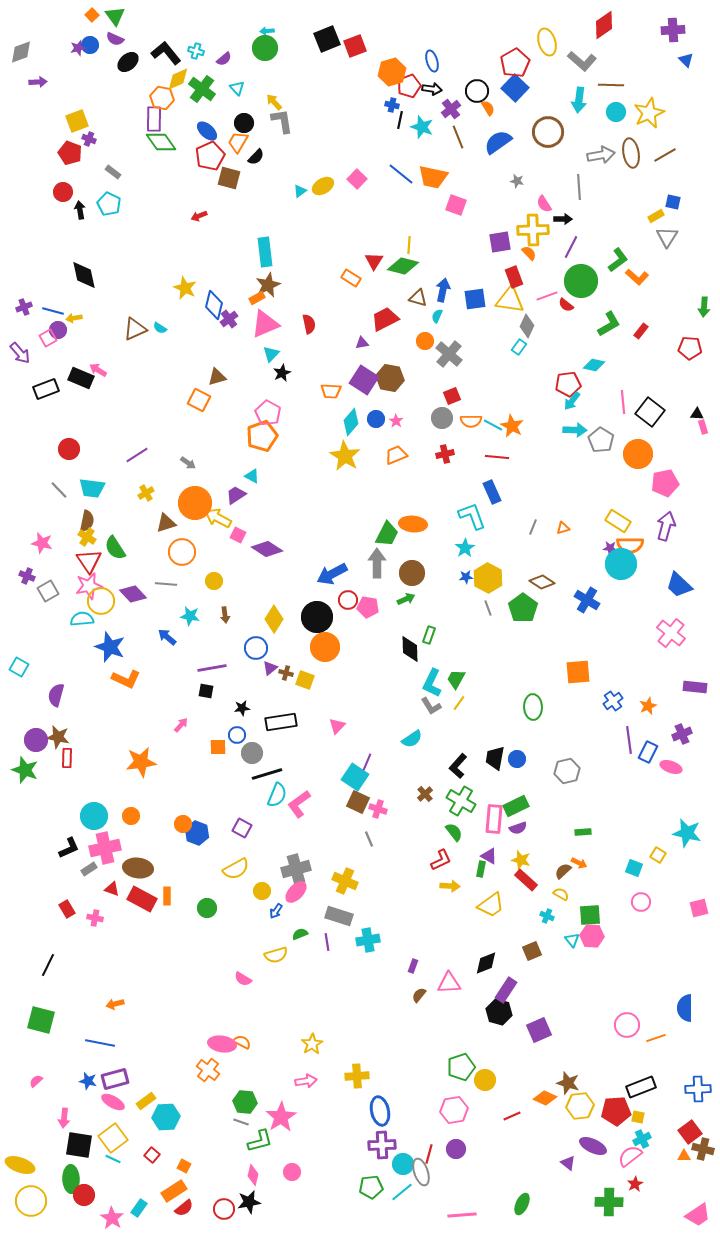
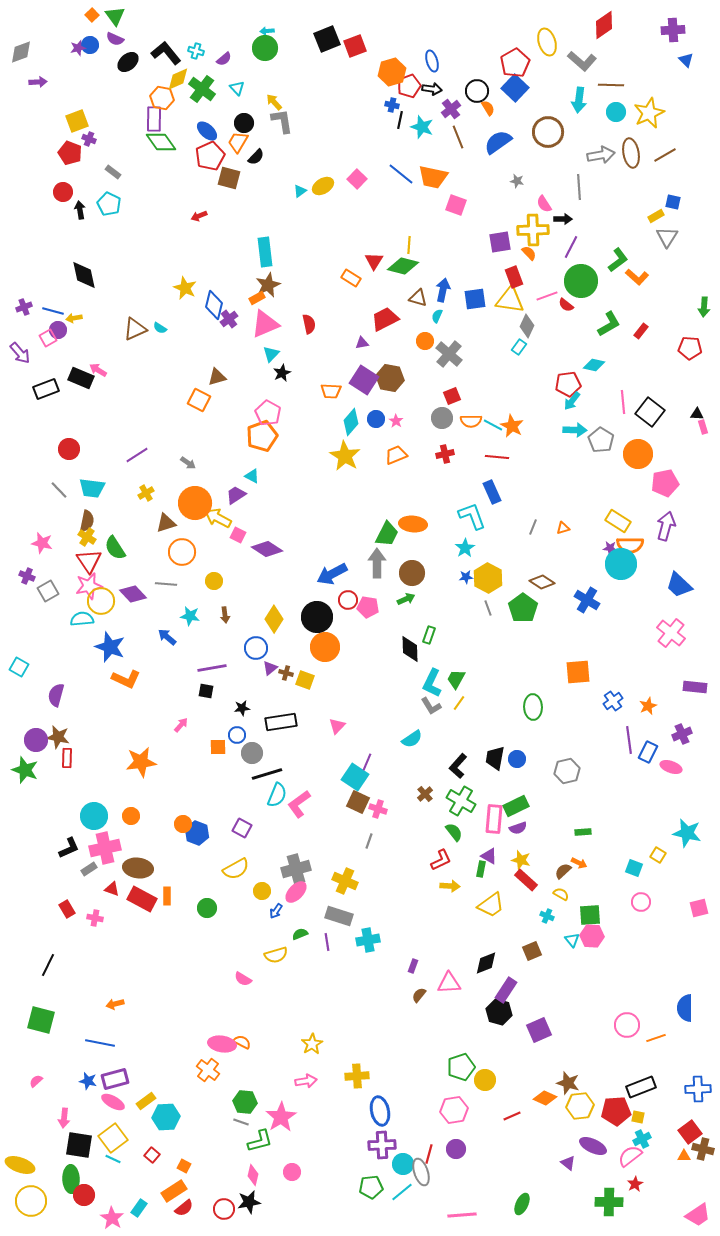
gray line at (369, 839): moved 2 px down; rotated 42 degrees clockwise
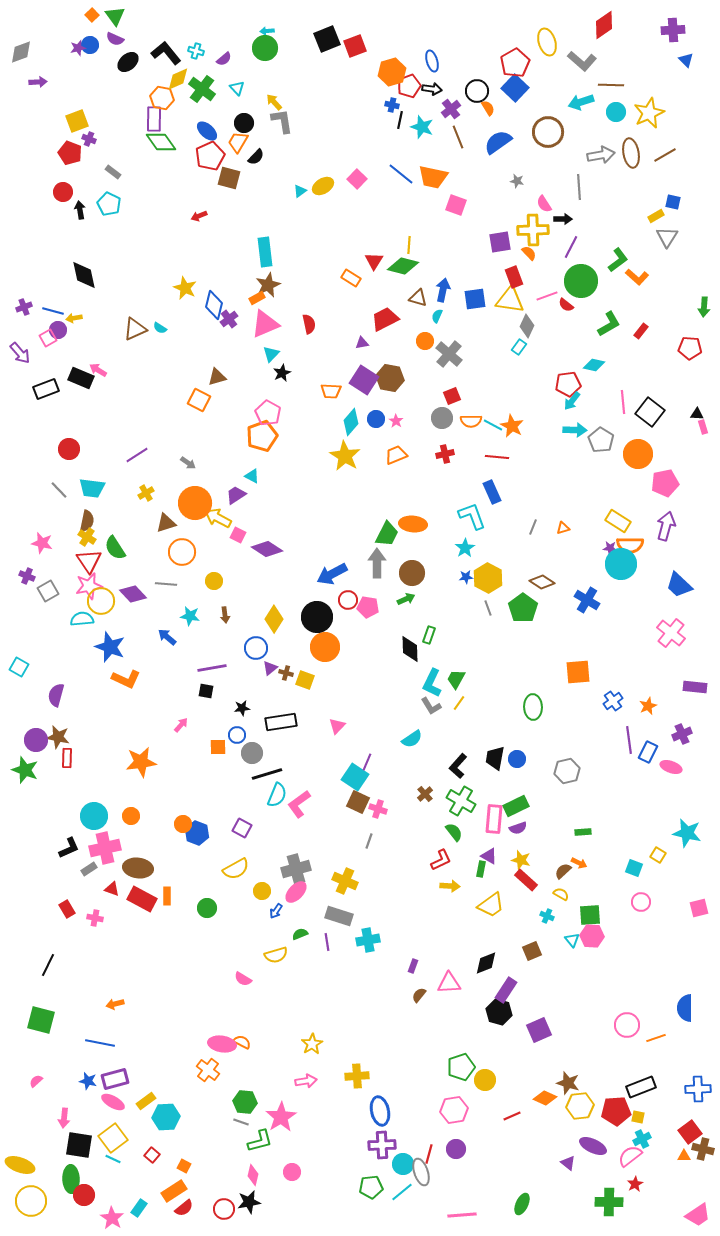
cyan arrow at (579, 100): moved 2 px right, 2 px down; rotated 65 degrees clockwise
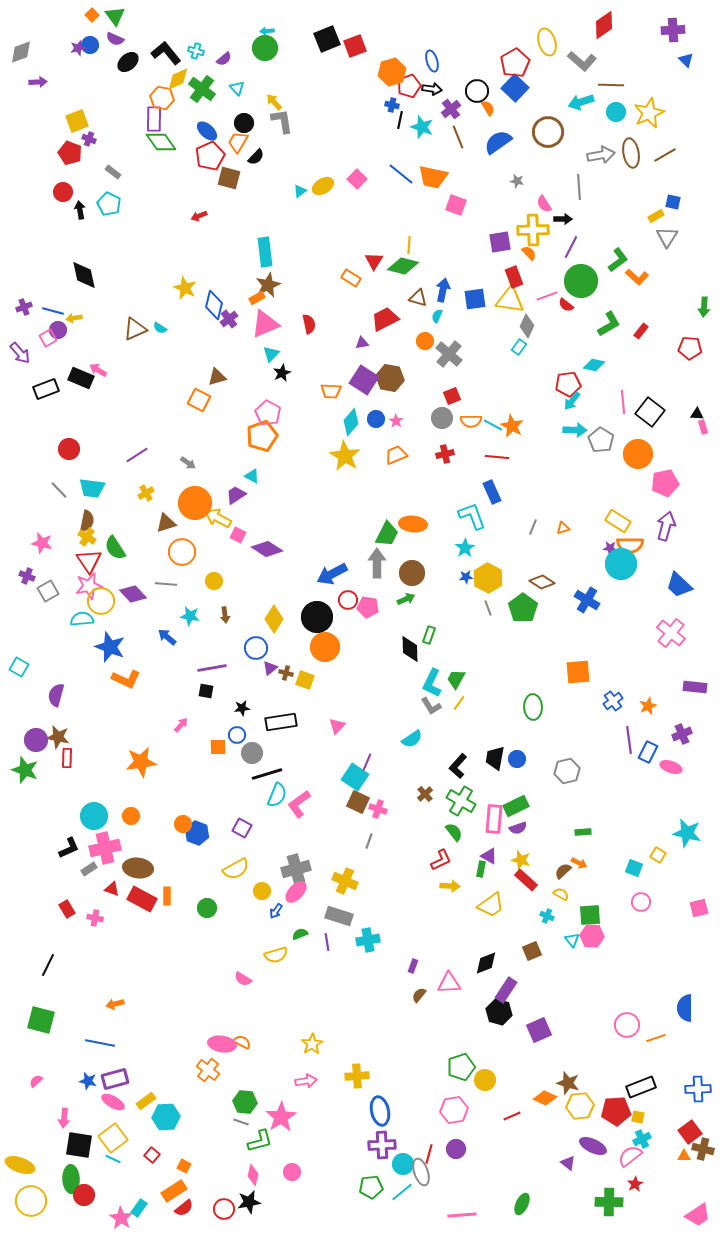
pink star at (112, 1218): moved 9 px right
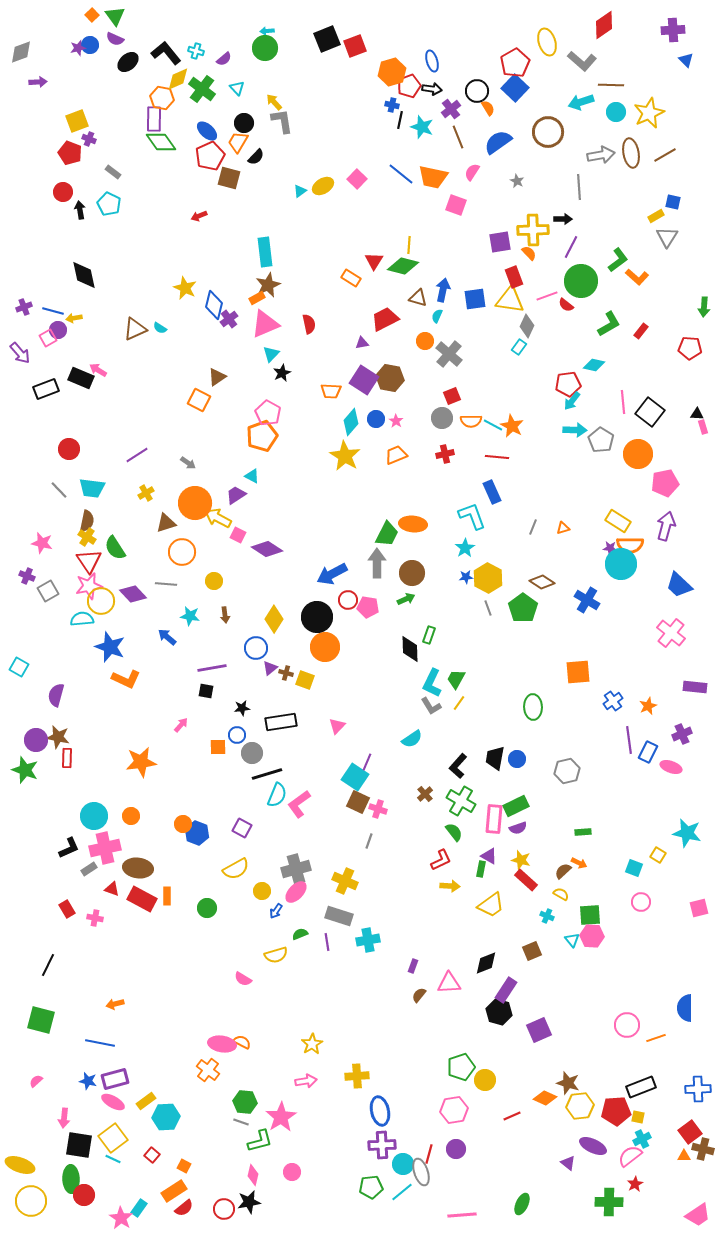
gray star at (517, 181): rotated 16 degrees clockwise
pink semicircle at (544, 204): moved 72 px left, 32 px up; rotated 66 degrees clockwise
brown triangle at (217, 377): rotated 18 degrees counterclockwise
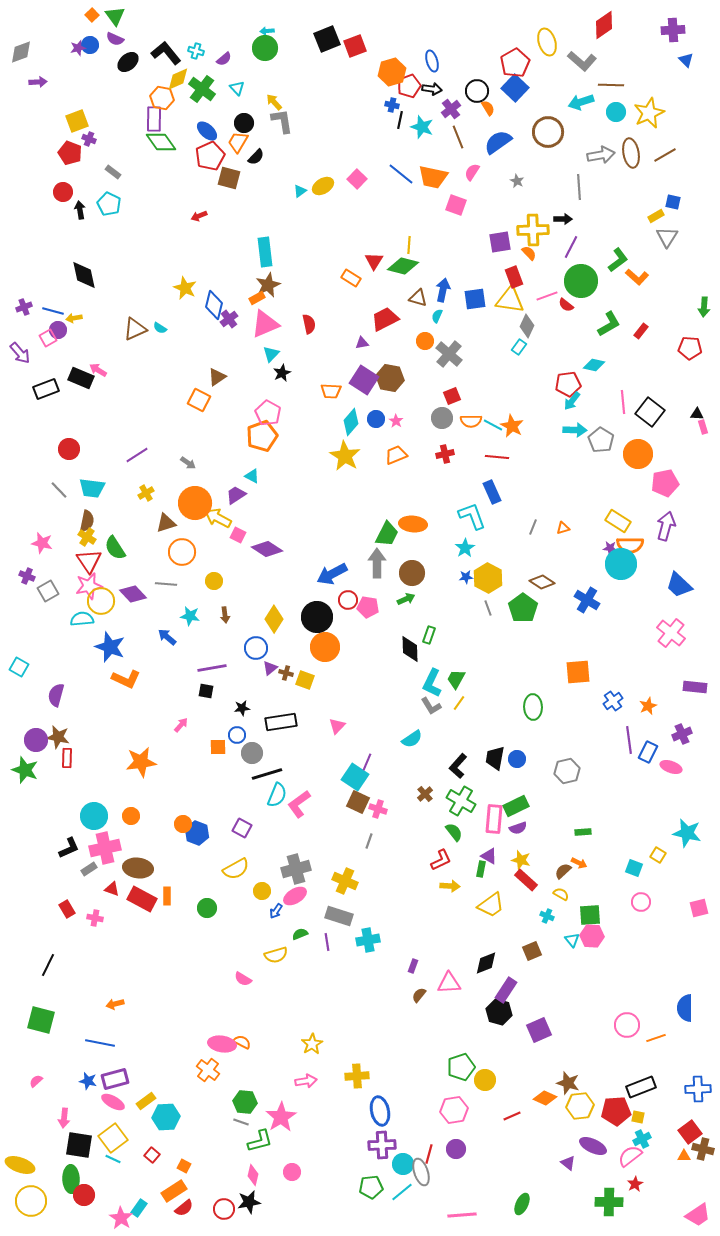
pink ellipse at (296, 892): moved 1 px left, 4 px down; rotated 15 degrees clockwise
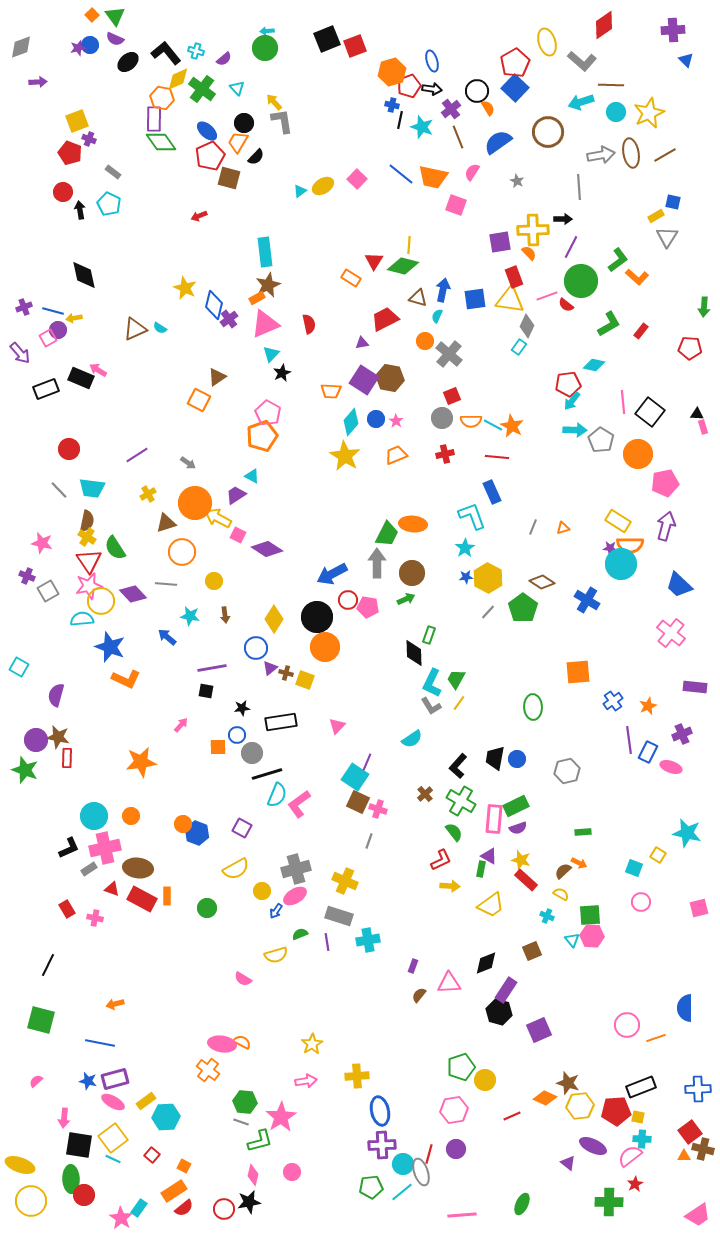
gray diamond at (21, 52): moved 5 px up
yellow cross at (146, 493): moved 2 px right, 1 px down
gray line at (488, 608): moved 4 px down; rotated 63 degrees clockwise
black diamond at (410, 649): moved 4 px right, 4 px down
cyan cross at (642, 1139): rotated 30 degrees clockwise
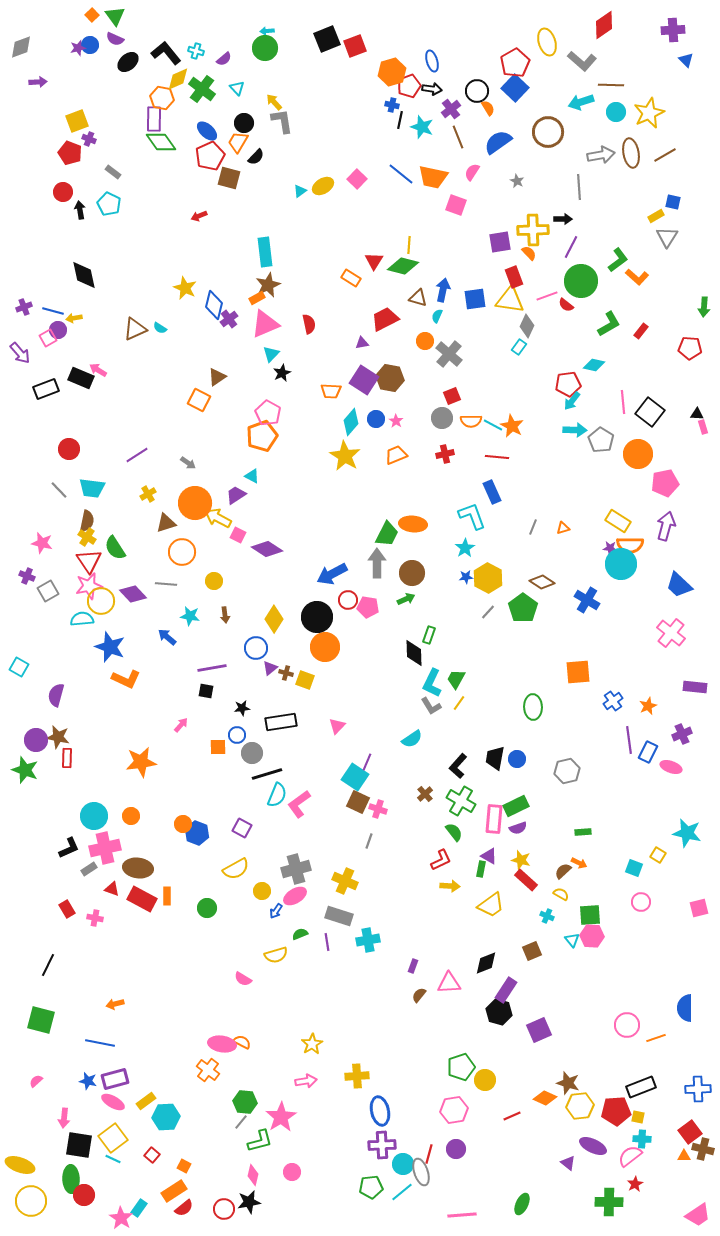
gray line at (241, 1122): rotated 70 degrees counterclockwise
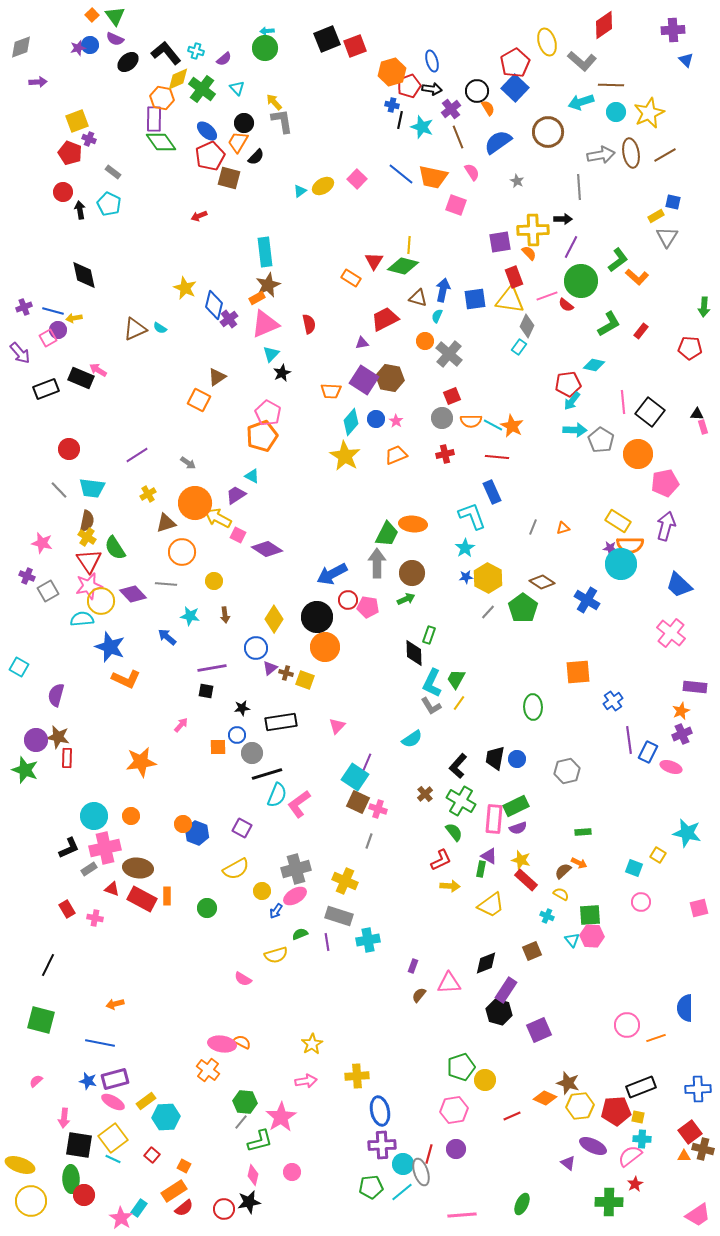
pink semicircle at (472, 172): rotated 114 degrees clockwise
orange star at (648, 706): moved 33 px right, 5 px down
